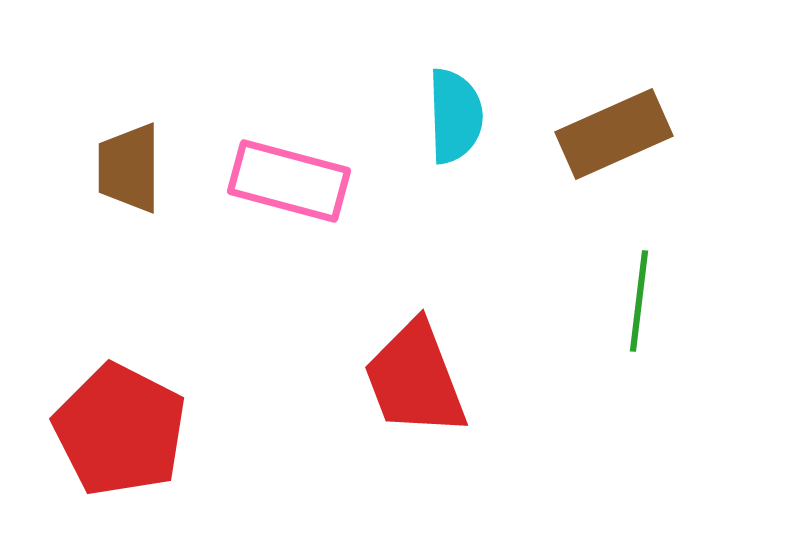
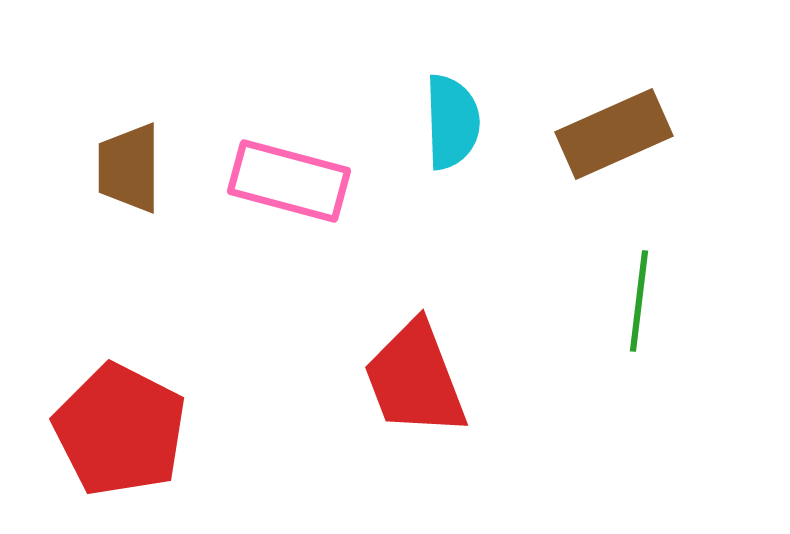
cyan semicircle: moved 3 px left, 6 px down
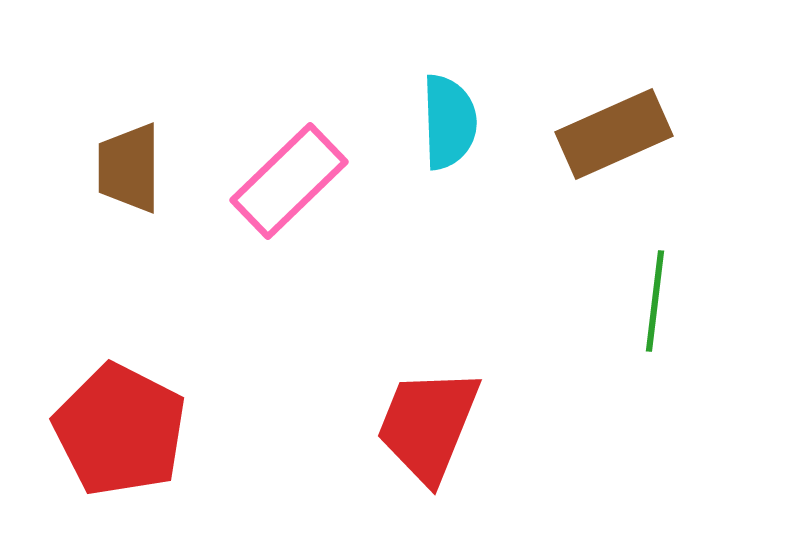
cyan semicircle: moved 3 px left
pink rectangle: rotated 59 degrees counterclockwise
green line: moved 16 px right
red trapezoid: moved 13 px right, 46 px down; rotated 43 degrees clockwise
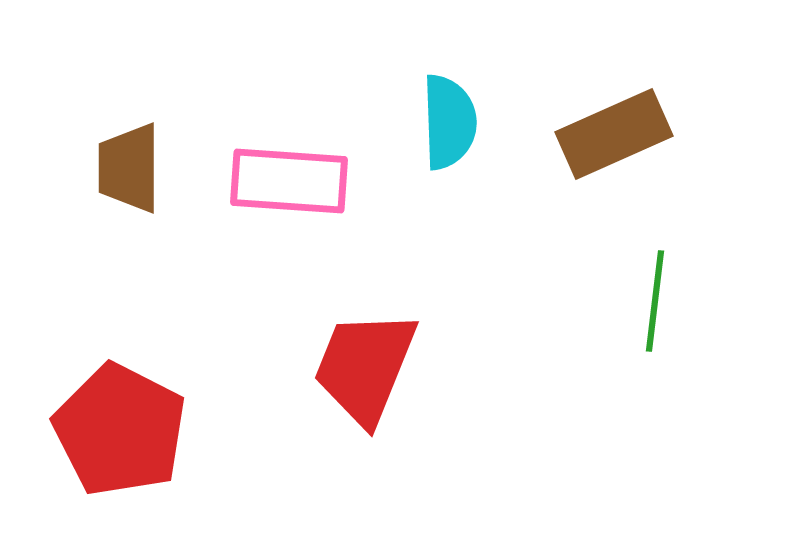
pink rectangle: rotated 48 degrees clockwise
red trapezoid: moved 63 px left, 58 px up
